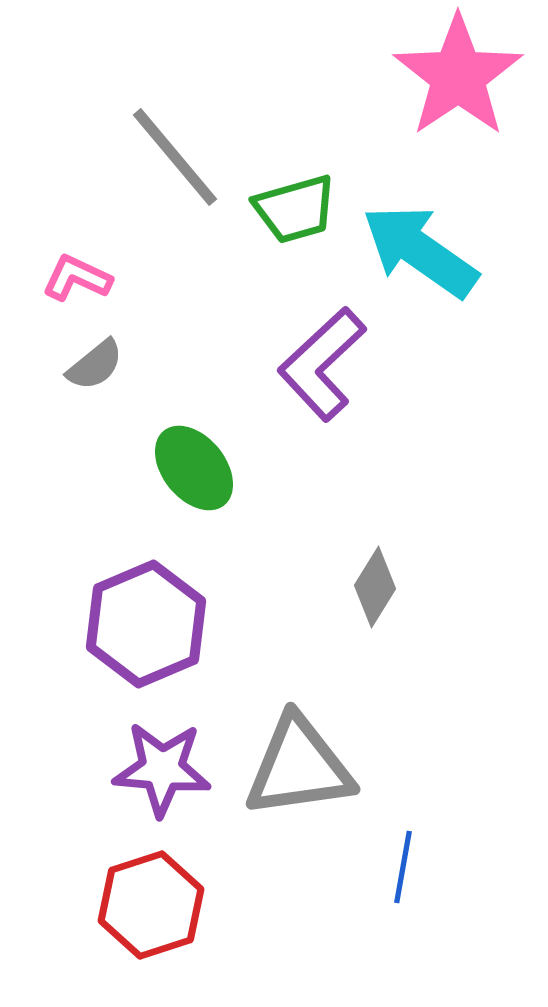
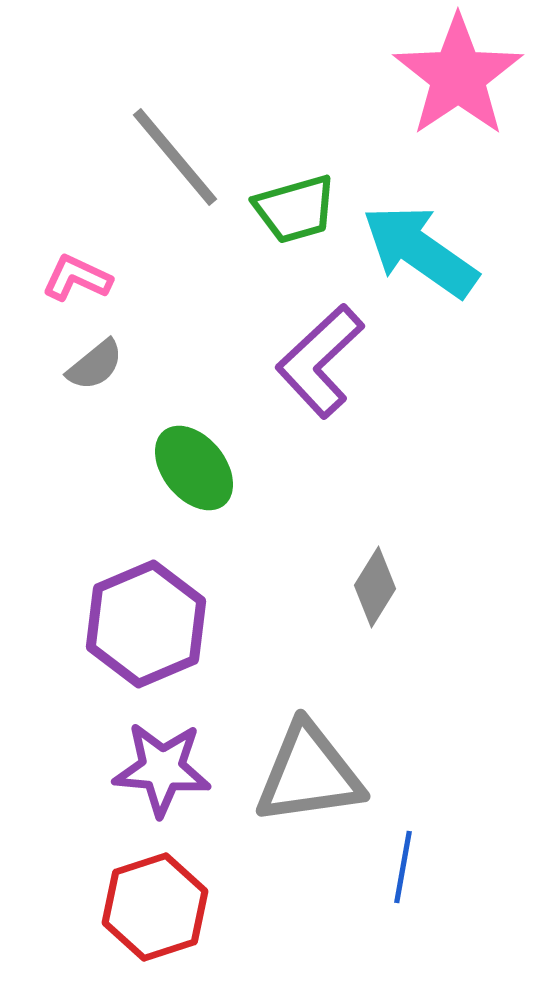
purple L-shape: moved 2 px left, 3 px up
gray triangle: moved 10 px right, 7 px down
red hexagon: moved 4 px right, 2 px down
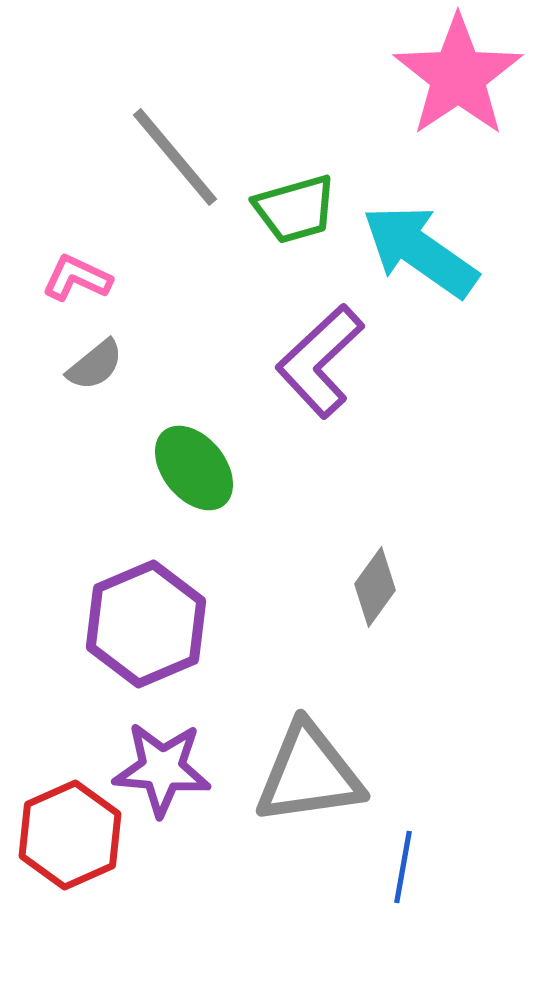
gray diamond: rotated 4 degrees clockwise
red hexagon: moved 85 px left, 72 px up; rotated 6 degrees counterclockwise
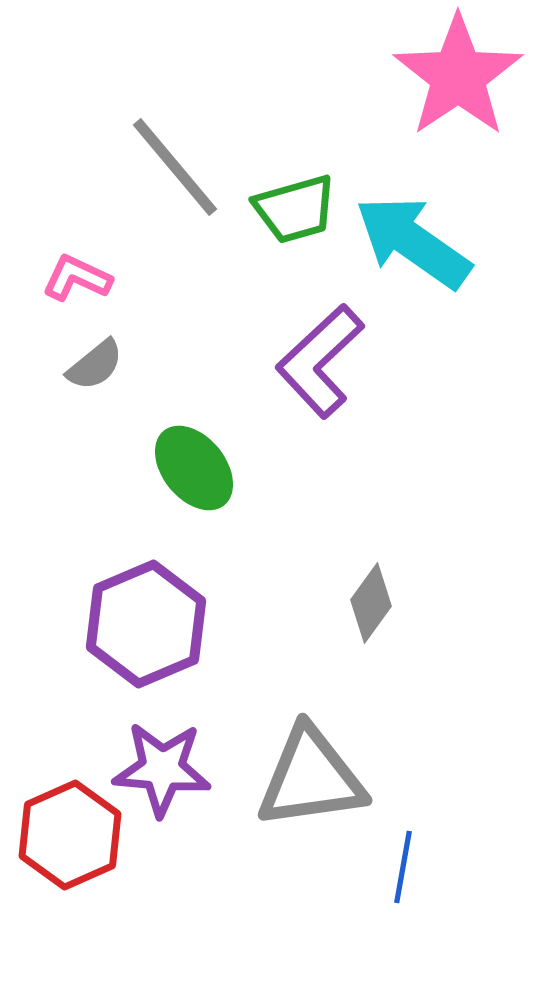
gray line: moved 10 px down
cyan arrow: moved 7 px left, 9 px up
gray diamond: moved 4 px left, 16 px down
gray triangle: moved 2 px right, 4 px down
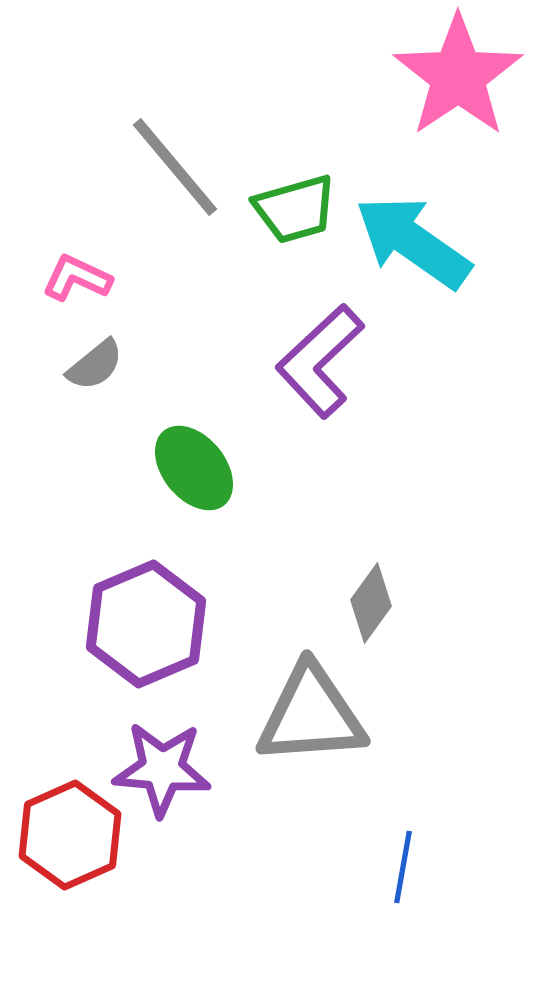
gray triangle: moved 63 px up; rotated 4 degrees clockwise
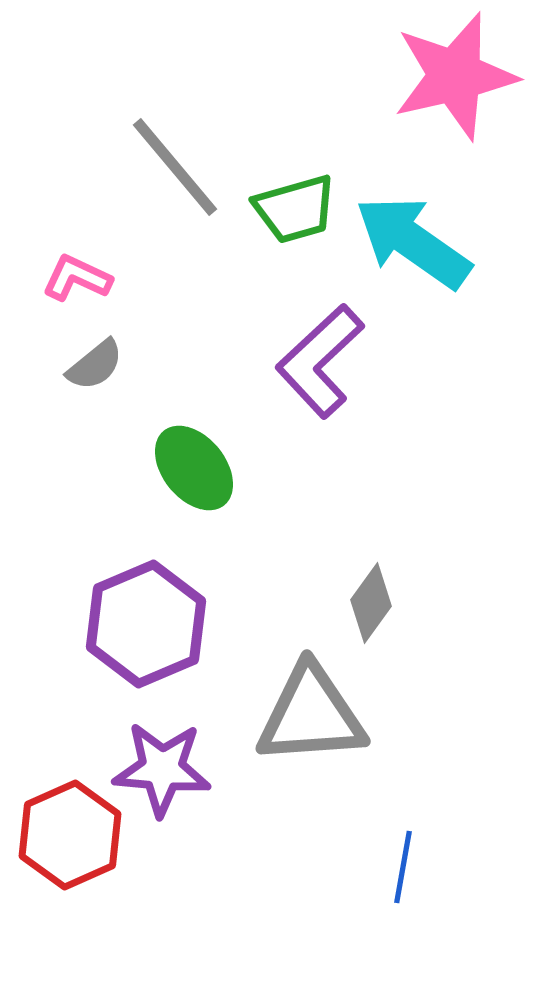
pink star: moved 3 px left; rotated 21 degrees clockwise
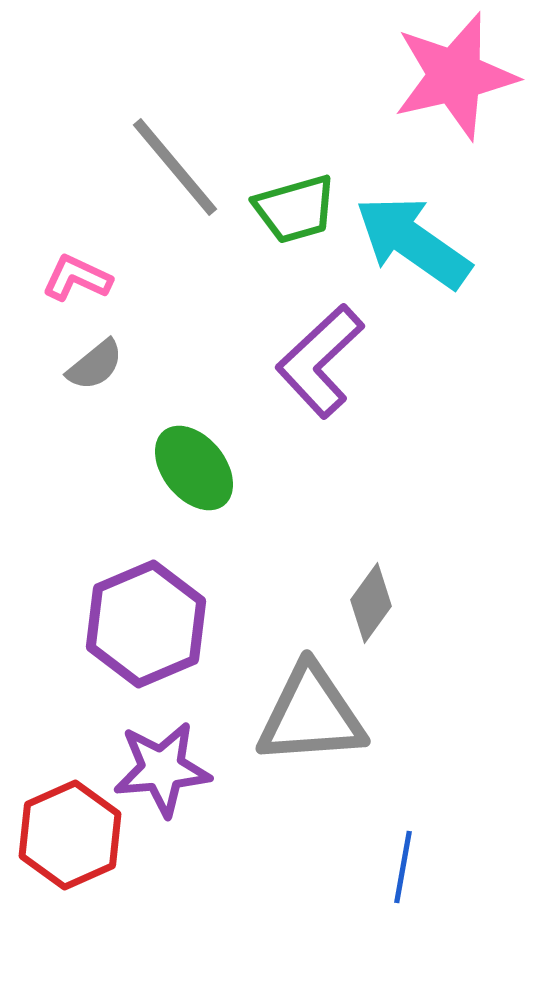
purple star: rotated 10 degrees counterclockwise
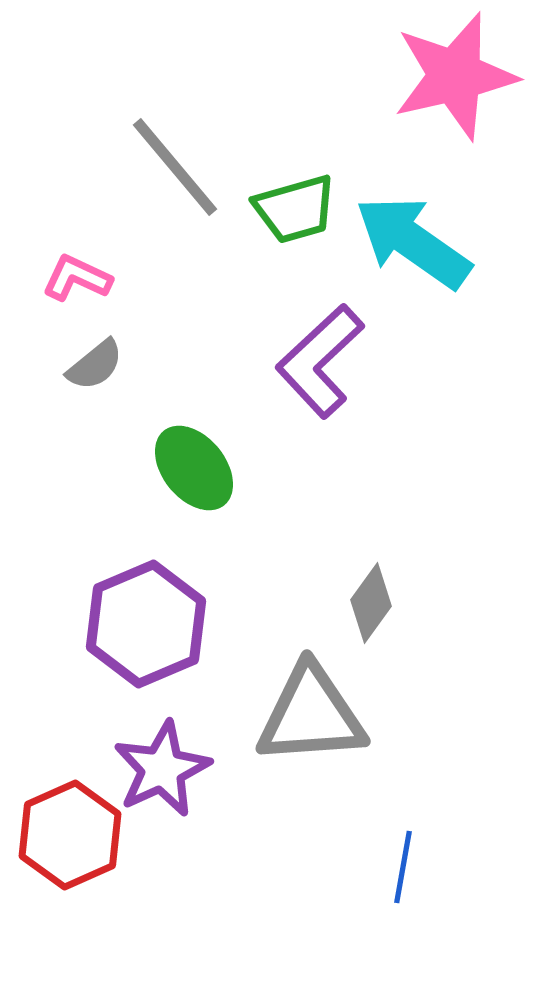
purple star: rotated 20 degrees counterclockwise
